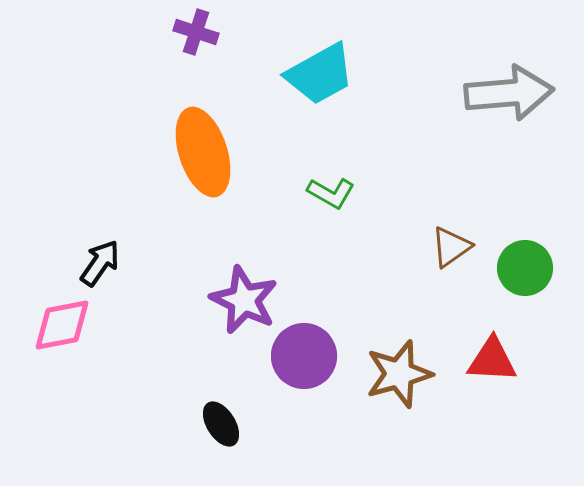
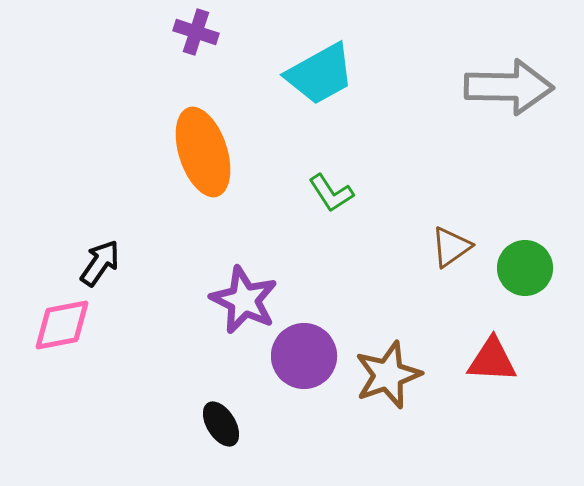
gray arrow: moved 6 px up; rotated 6 degrees clockwise
green L-shape: rotated 27 degrees clockwise
brown star: moved 11 px left, 1 px down; rotated 4 degrees counterclockwise
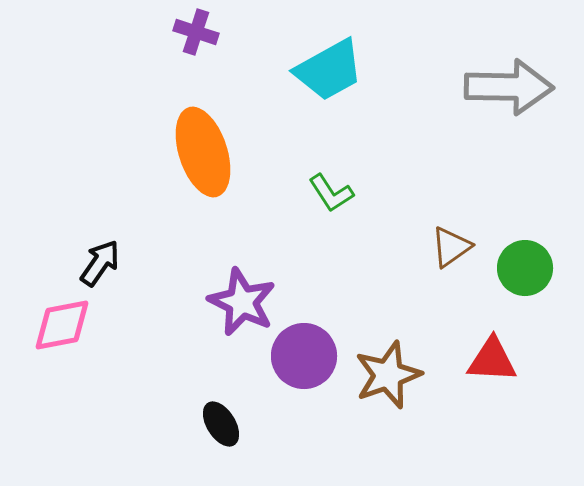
cyan trapezoid: moved 9 px right, 4 px up
purple star: moved 2 px left, 2 px down
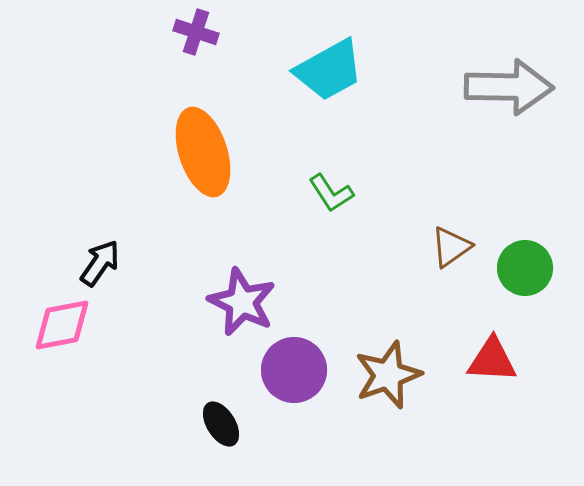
purple circle: moved 10 px left, 14 px down
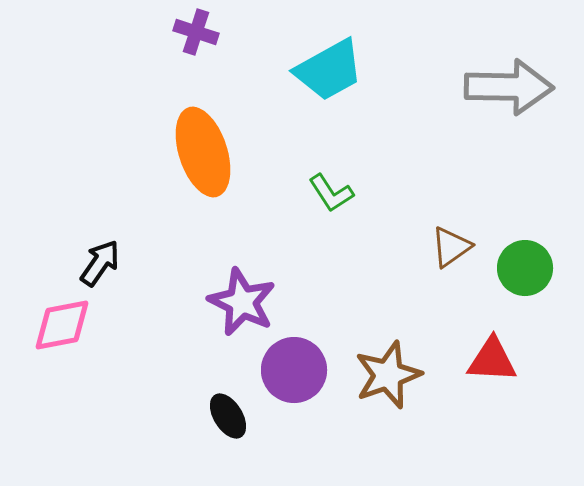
black ellipse: moved 7 px right, 8 px up
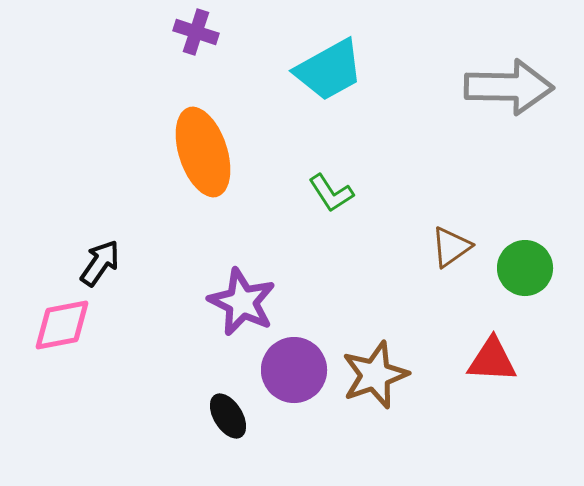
brown star: moved 13 px left
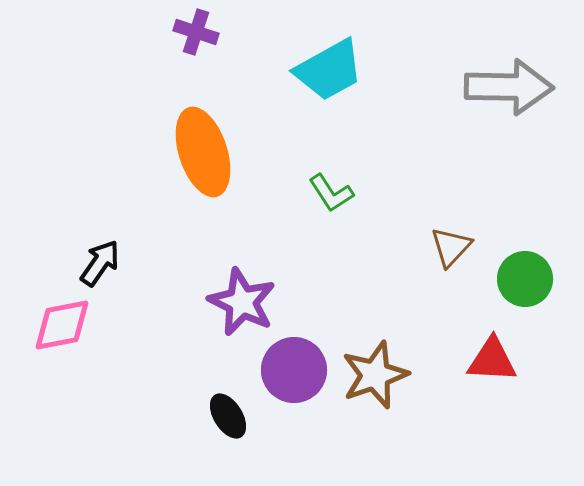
brown triangle: rotated 12 degrees counterclockwise
green circle: moved 11 px down
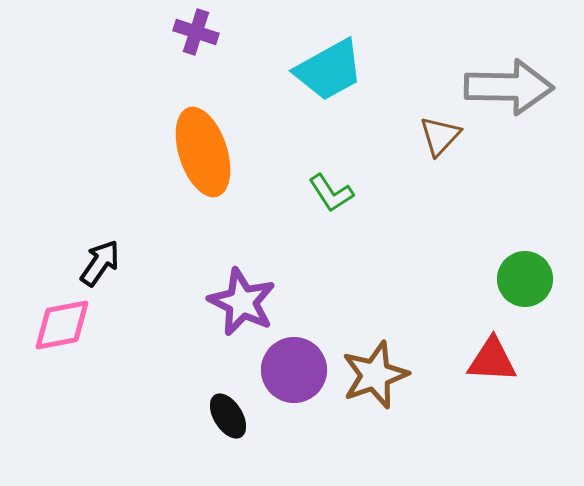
brown triangle: moved 11 px left, 111 px up
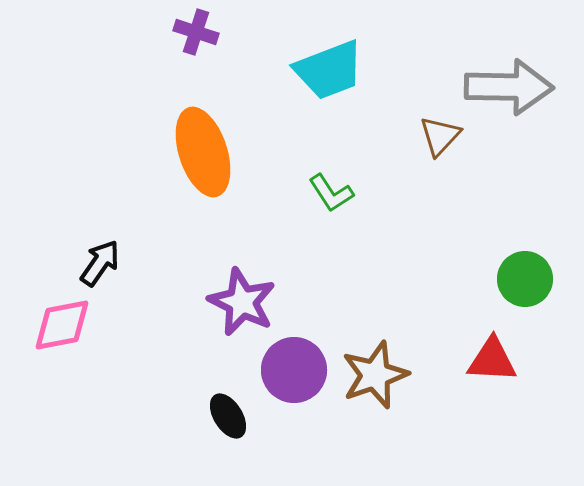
cyan trapezoid: rotated 8 degrees clockwise
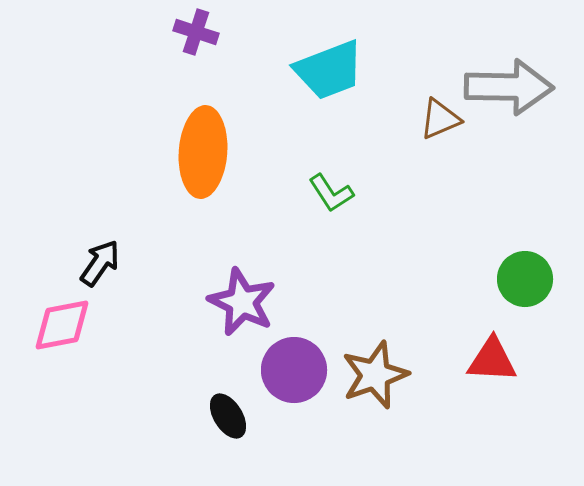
brown triangle: moved 17 px up; rotated 24 degrees clockwise
orange ellipse: rotated 22 degrees clockwise
